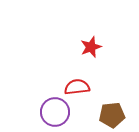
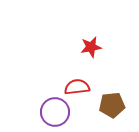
red star: rotated 10 degrees clockwise
brown pentagon: moved 10 px up
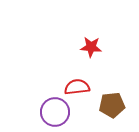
red star: rotated 15 degrees clockwise
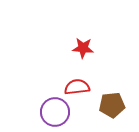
red star: moved 8 px left, 1 px down
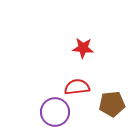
brown pentagon: moved 1 px up
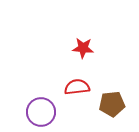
purple circle: moved 14 px left
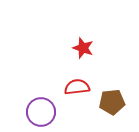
red star: rotated 15 degrees clockwise
brown pentagon: moved 2 px up
